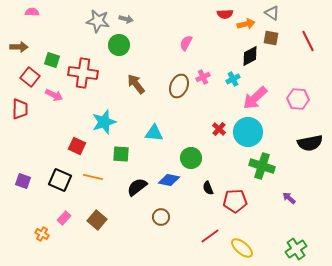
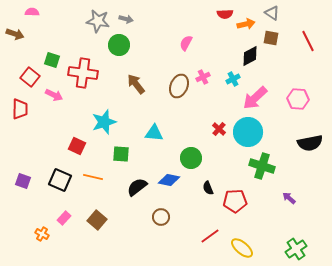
brown arrow at (19, 47): moved 4 px left, 13 px up; rotated 18 degrees clockwise
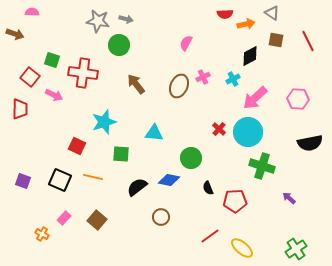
brown square at (271, 38): moved 5 px right, 2 px down
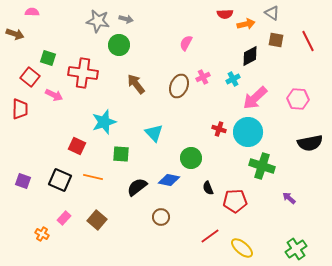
green square at (52, 60): moved 4 px left, 2 px up
red cross at (219, 129): rotated 24 degrees counterclockwise
cyan triangle at (154, 133): rotated 42 degrees clockwise
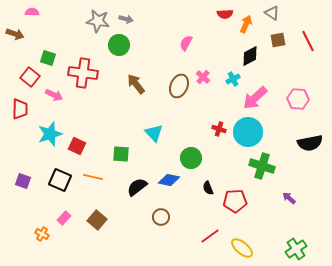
orange arrow at (246, 24): rotated 54 degrees counterclockwise
brown square at (276, 40): moved 2 px right; rotated 21 degrees counterclockwise
pink cross at (203, 77): rotated 24 degrees counterclockwise
cyan star at (104, 122): moved 54 px left, 12 px down
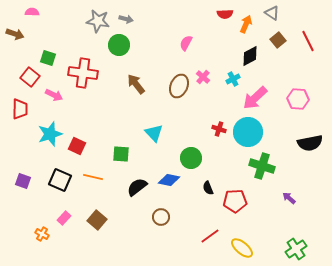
brown square at (278, 40): rotated 28 degrees counterclockwise
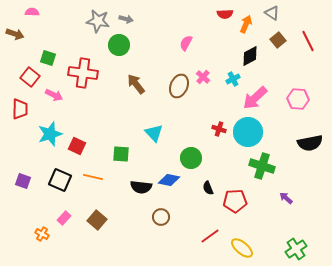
black semicircle at (137, 187): moved 4 px right; rotated 135 degrees counterclockwise
purple arrow at (289, 198): moved 3 px left
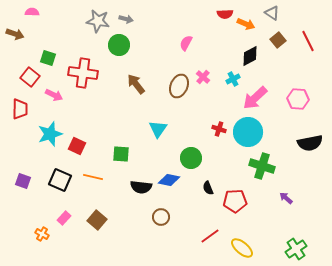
orange arrow at (246, 24): rotated 90 degrees clockwise
cyan triangle at (154, 133): moved 4 px right, 4 px up; rotated 18 degrees clockwise
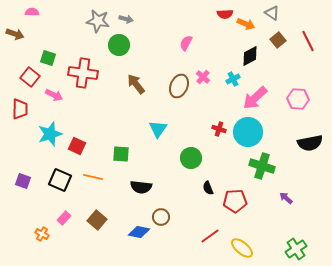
blue diamond at (169, 180): moved 30 px left, 52 px down
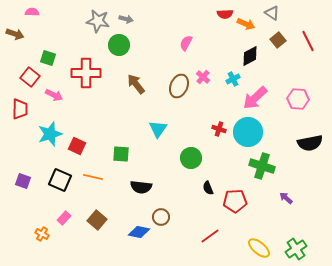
red cross at (83, 73): moved 3 px right; rotated 8 degrees counterclockwise
yellow ellipse at (242, 248): moved 17 px right
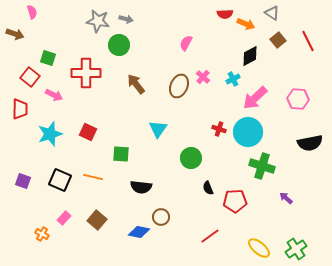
pink semicircle at (32, 12): rotated 72 degrees clockwise
red square at (77, 146): moved 11 px right, 14 px up
